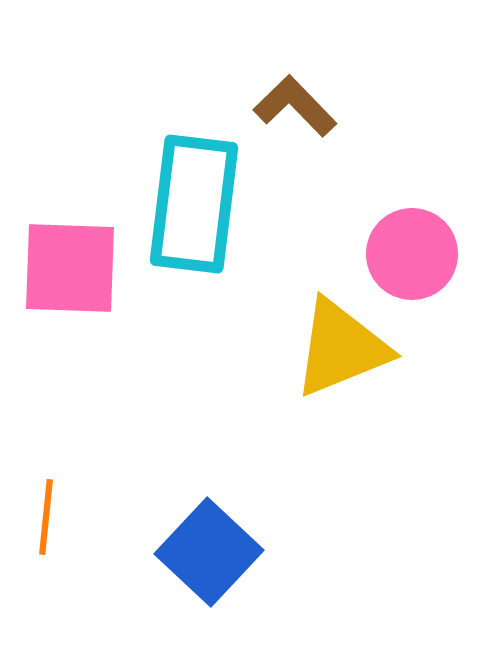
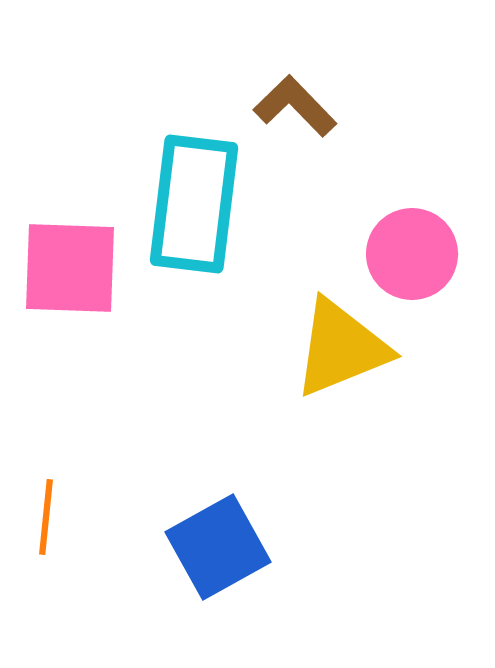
blue square: moved 9 px right, 5 px up; rotated 18 degrees clockwise
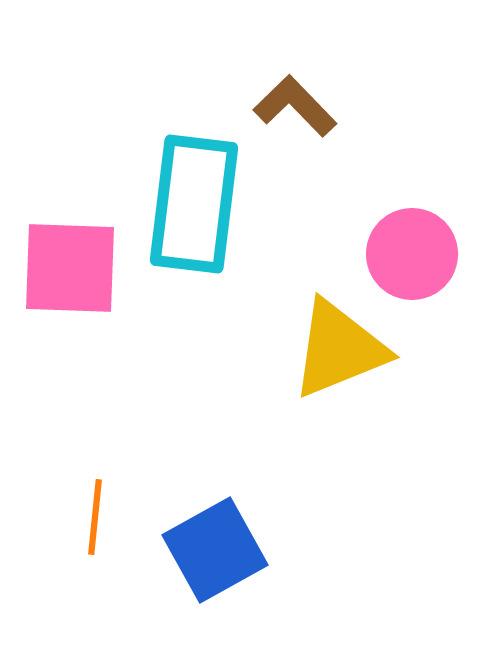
yellow triangle: moved 2 px left, 1 px down
orange line: moved 49 px right
blue square: moved 3 px left, 3 px down
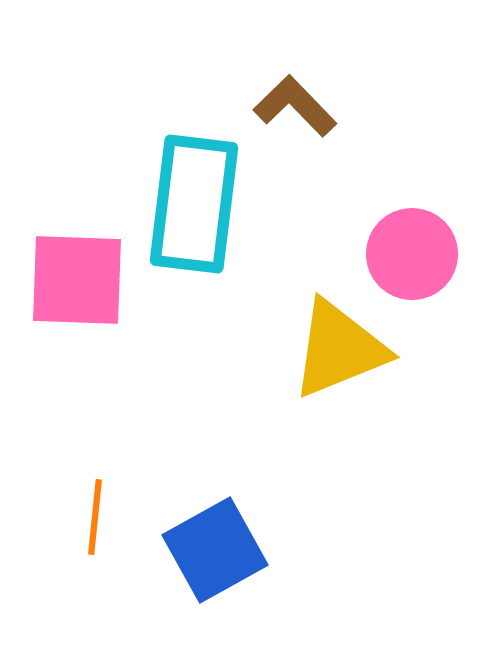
pink square: moved 7 px right, 12 px down
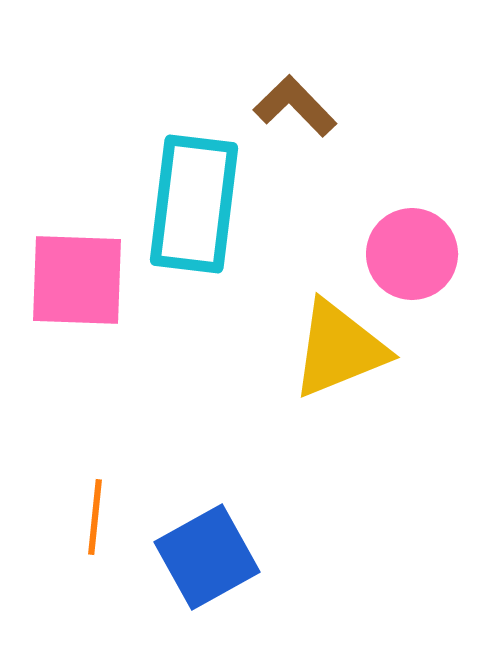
blue square: moved 8 px left, 7 px down
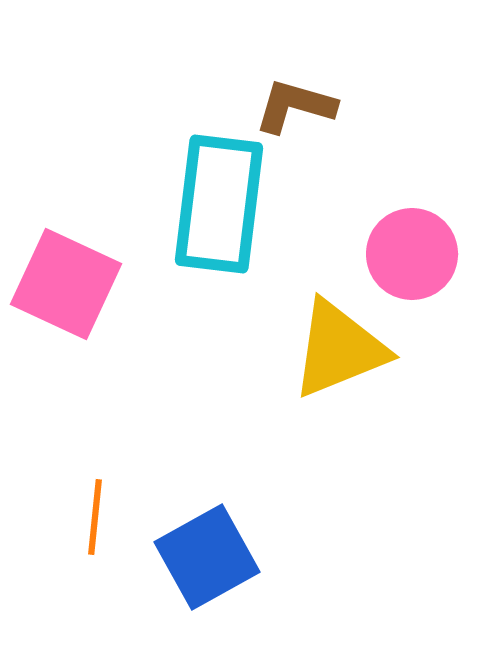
brown L-shape: rotated 30 degrees counterclockwise
cyan rectangle: moved 25 px right
pink square: moved 11 px left, 4 px down; rotated 23 degrees clockwise
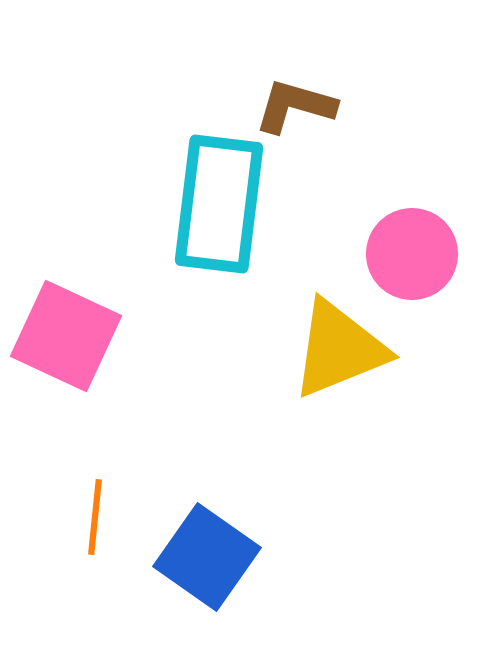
pink square: moved 52 px down
blue square: rotated 26 degrees counterclockwise
